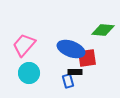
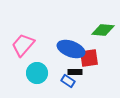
pink trapezoid: moved 1 px left
red square: moved 2 px right
cyan circle: moved 8 px right
blue rectangle: rotated 40 degrees counterclockwise
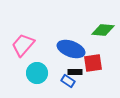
red square: moved 4 px right, 5 px down
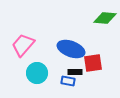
green diamond: moved 2 px right, 12 px up
blue rectangle: rotated 24 degrees counterclockwise
